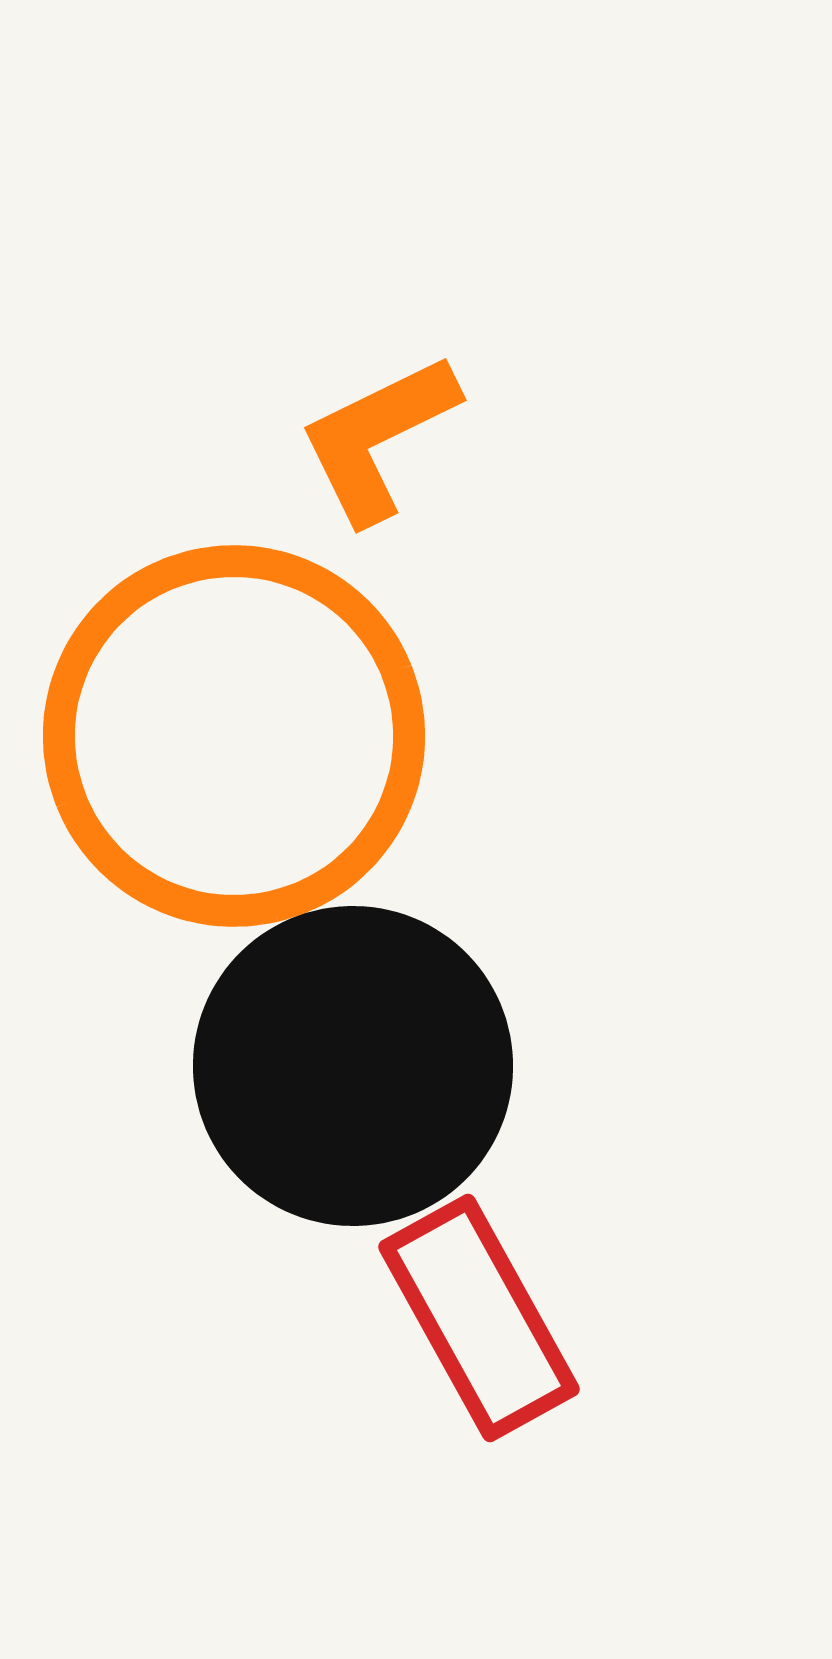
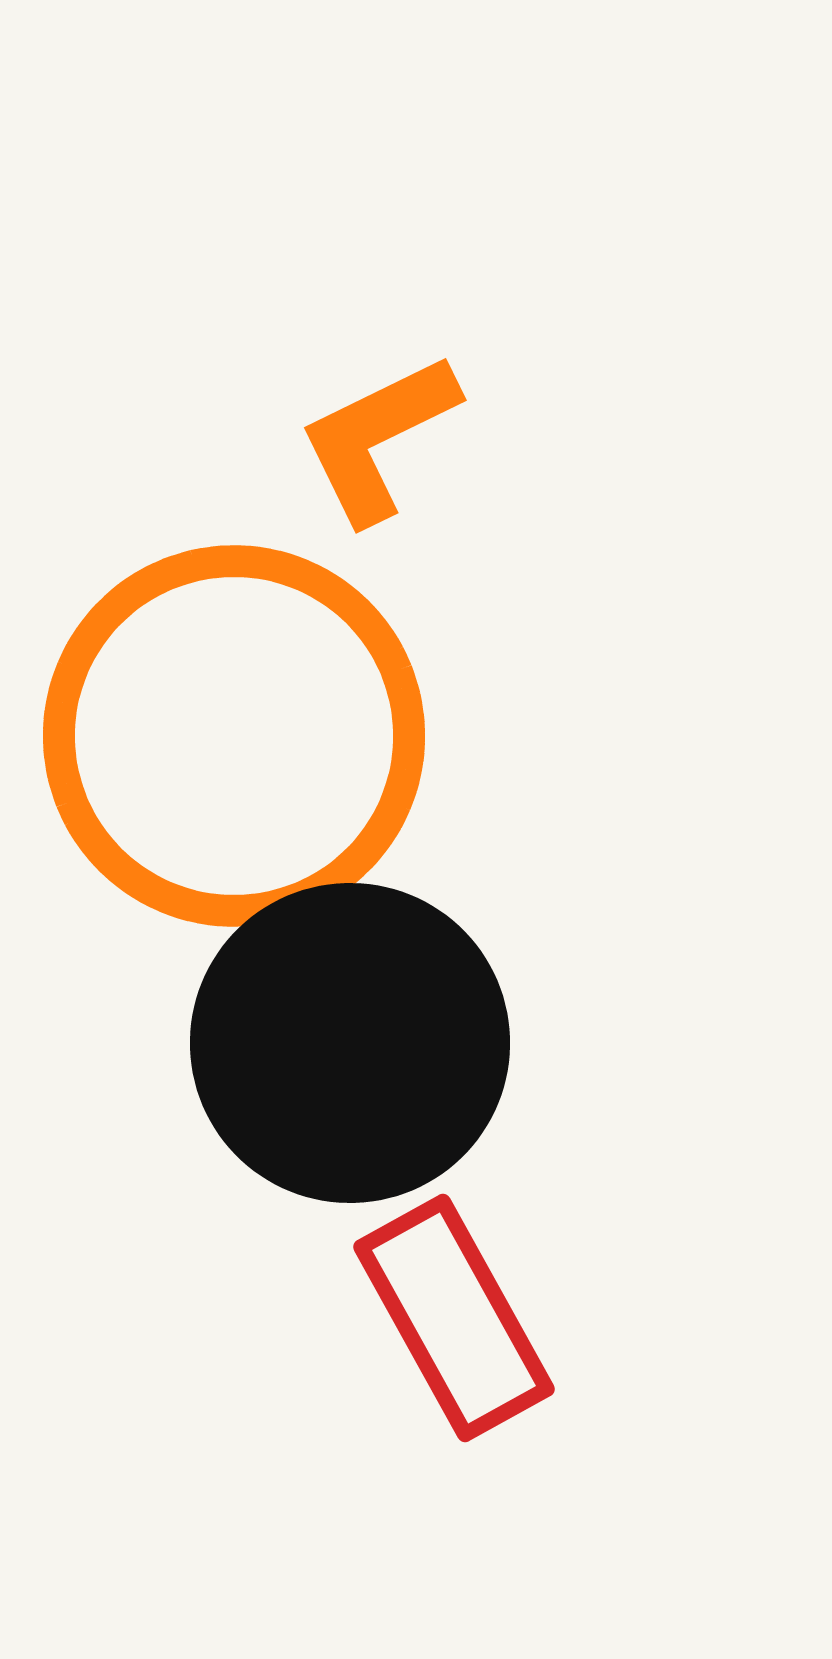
black circle: moved 3 px left, 23 px up
red rectangle: moved 25 px left
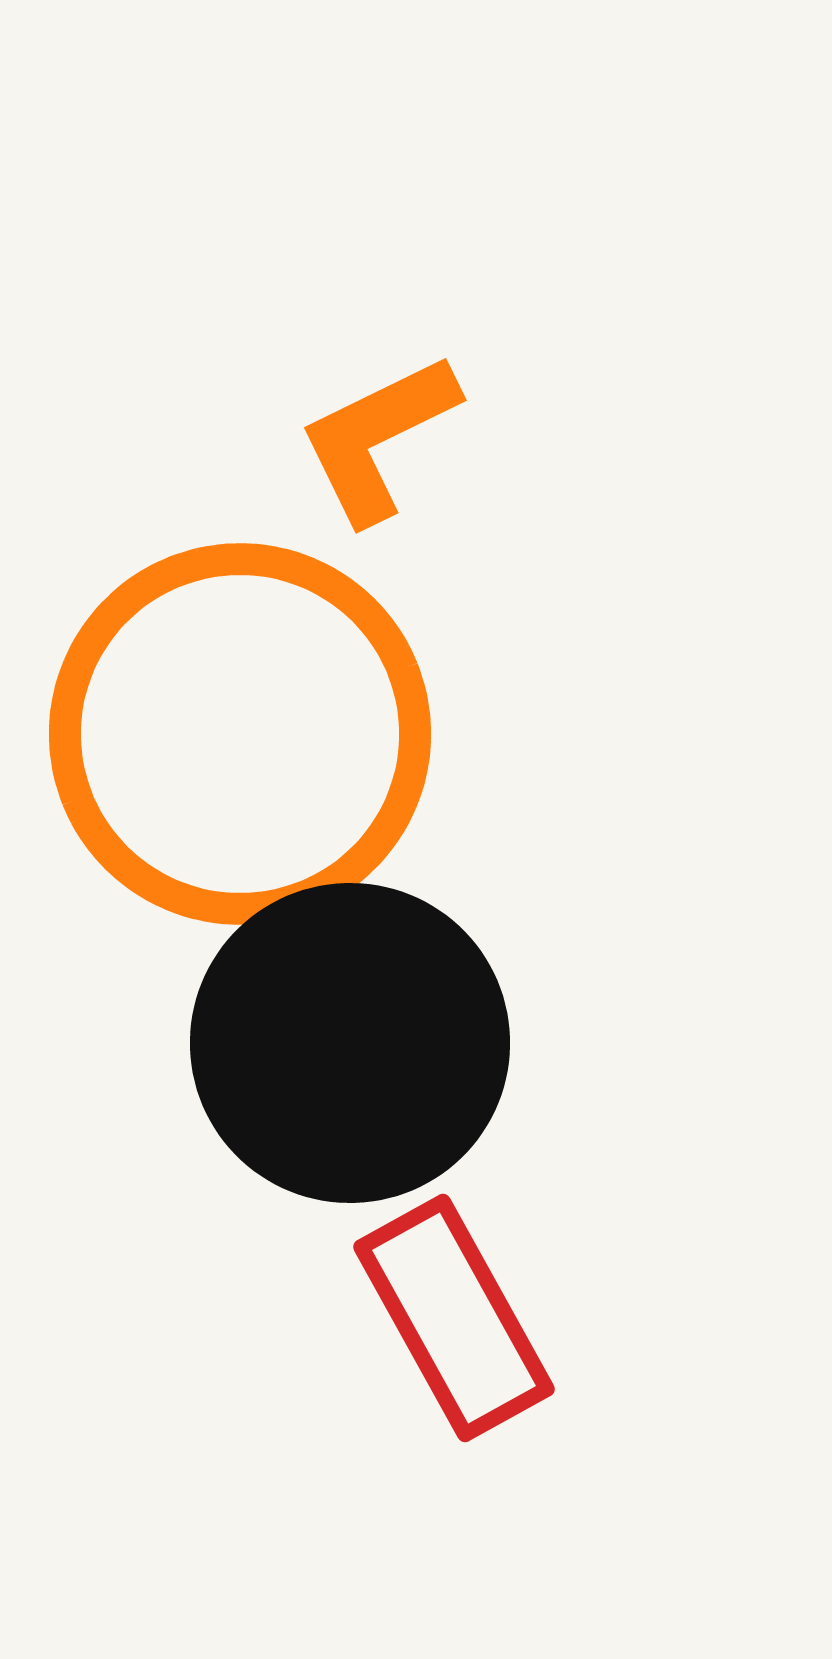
orange circle: moved 6 px right, 2 px up
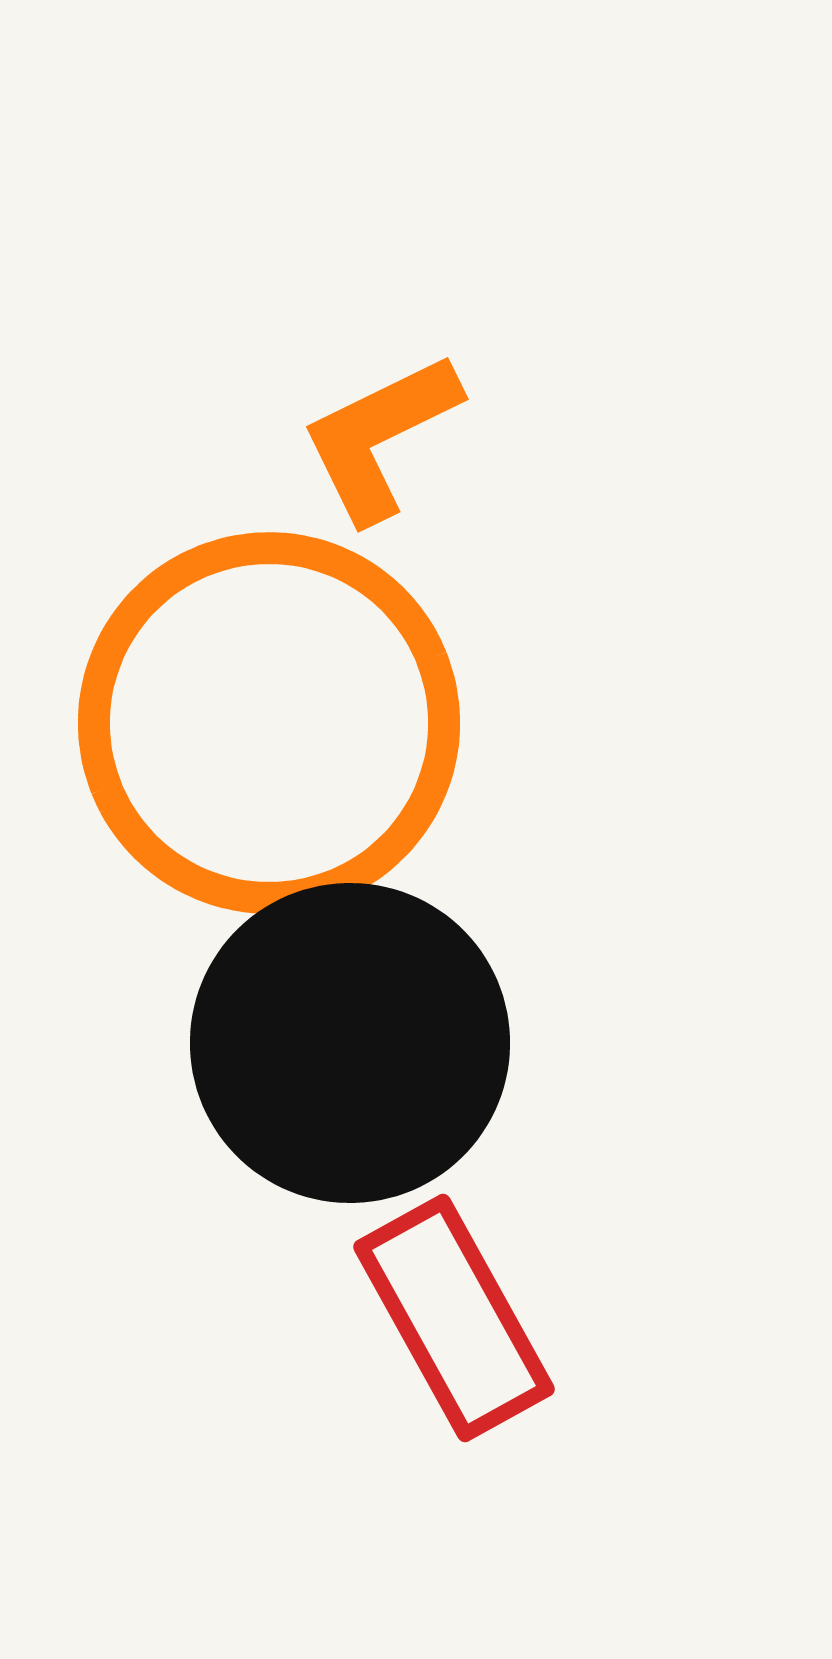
orange L-shape: moved 2 px right, 1 px up
orange circle: moved 29 px right, 11 px up
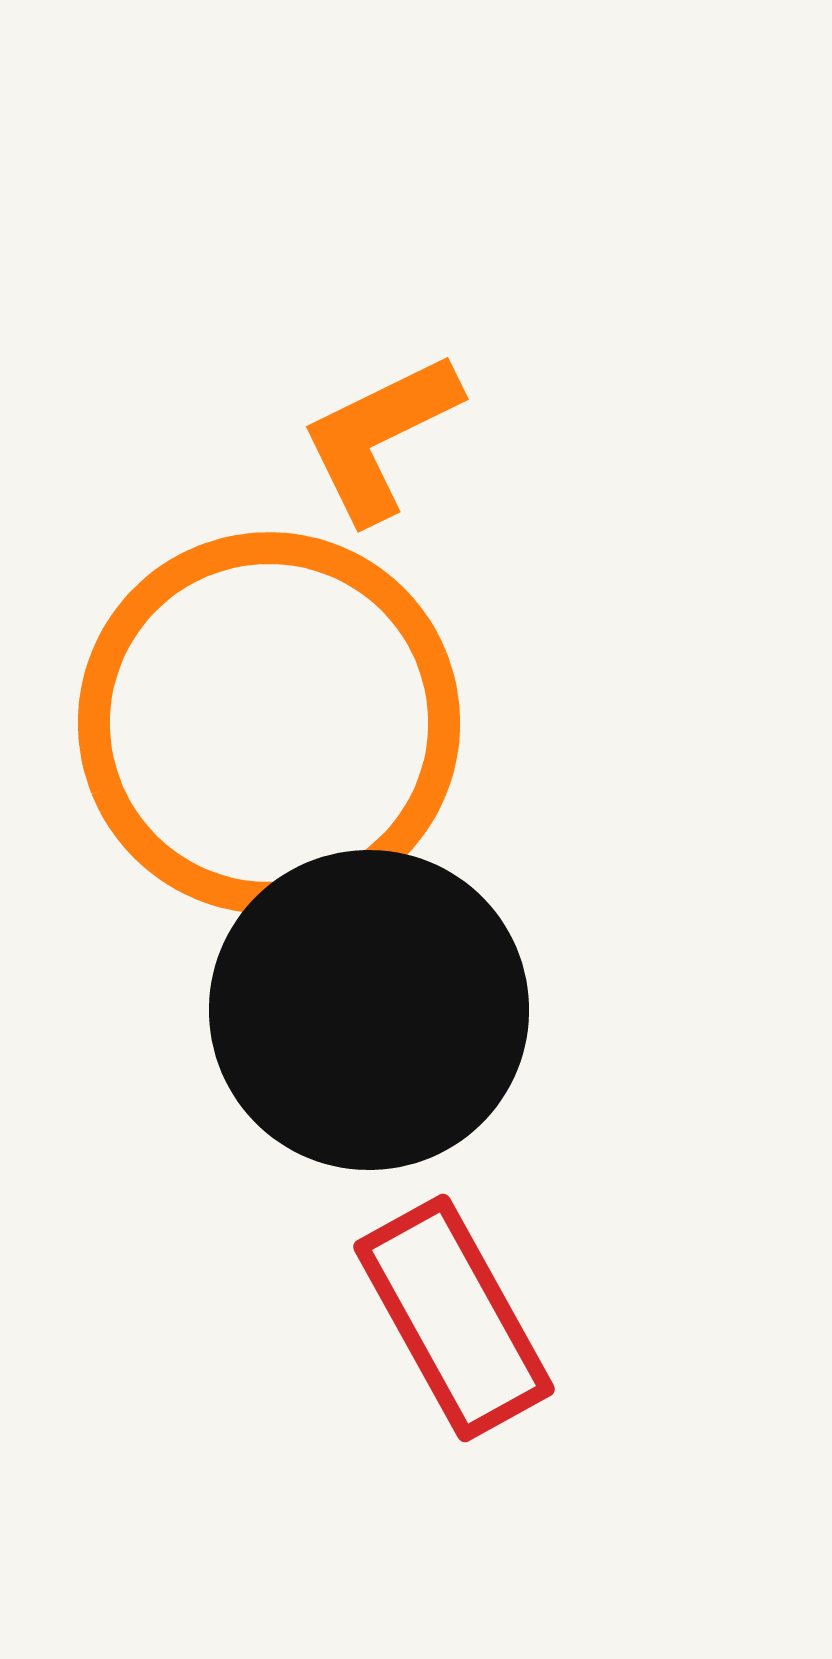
black circle: moved 19 px right, 33 px up
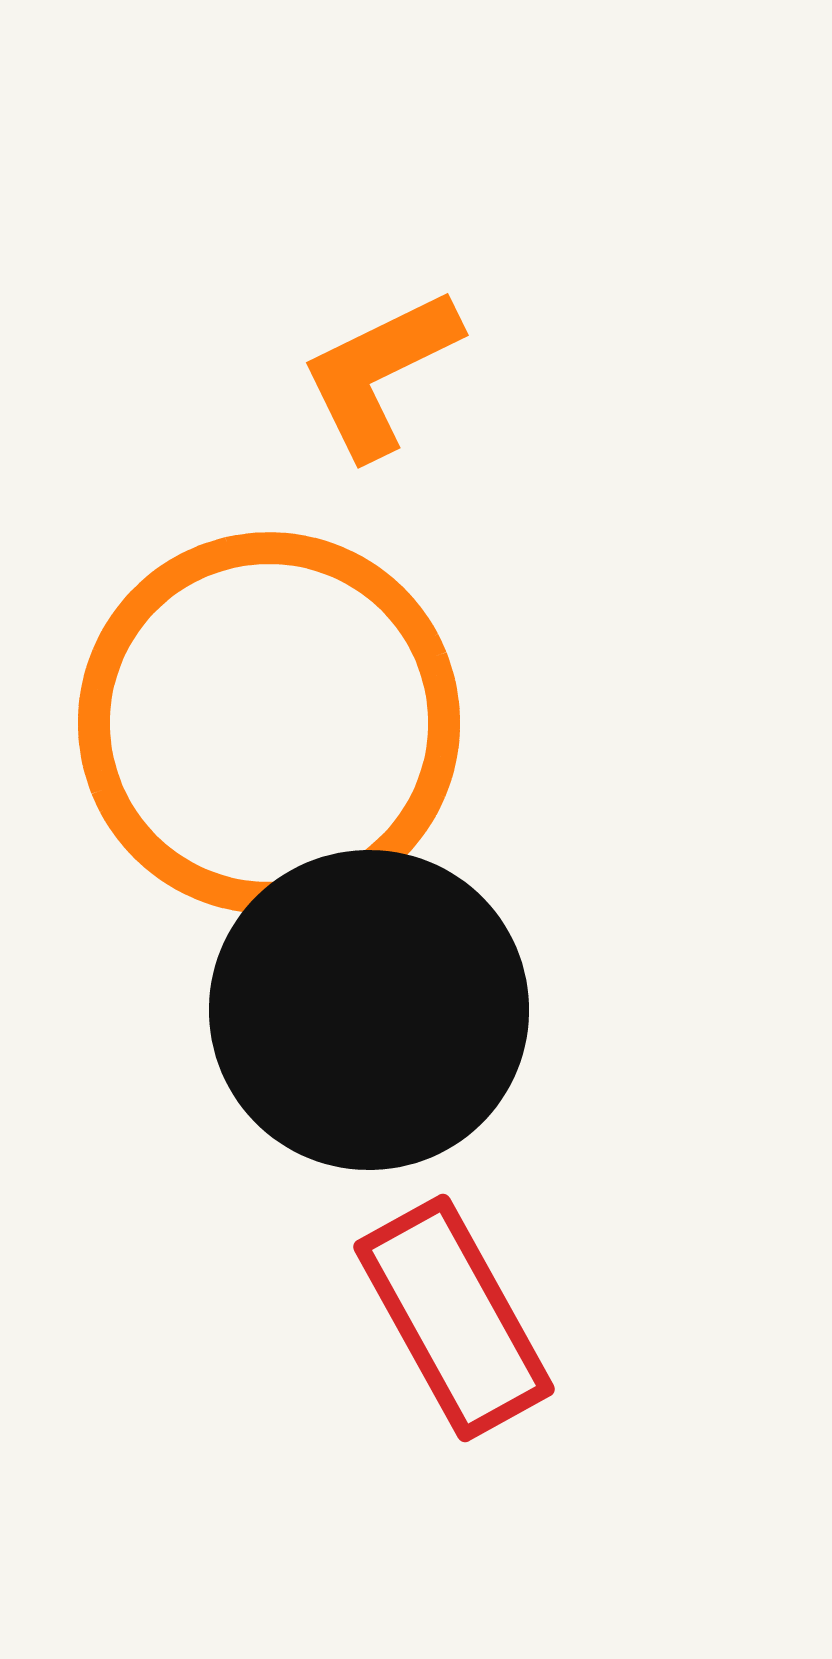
orange L-shape: moved 64 px up
